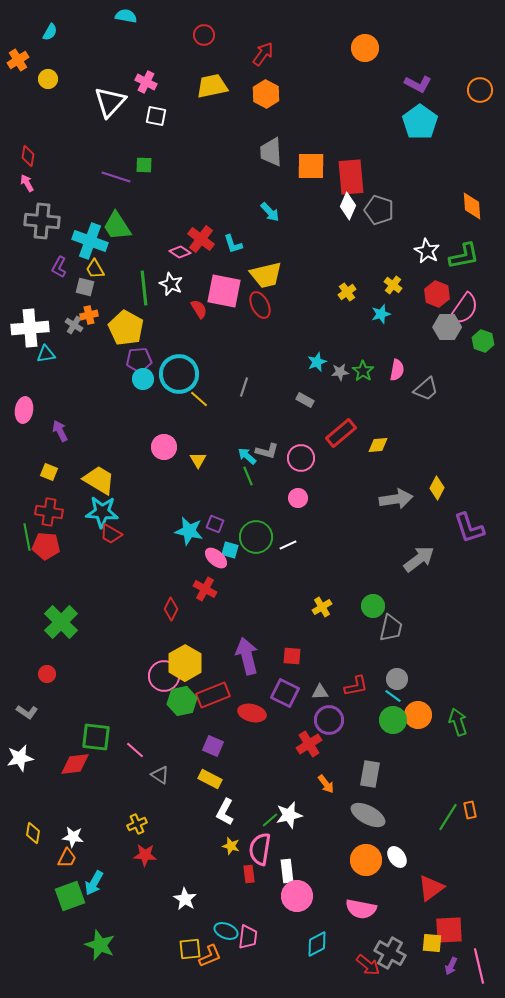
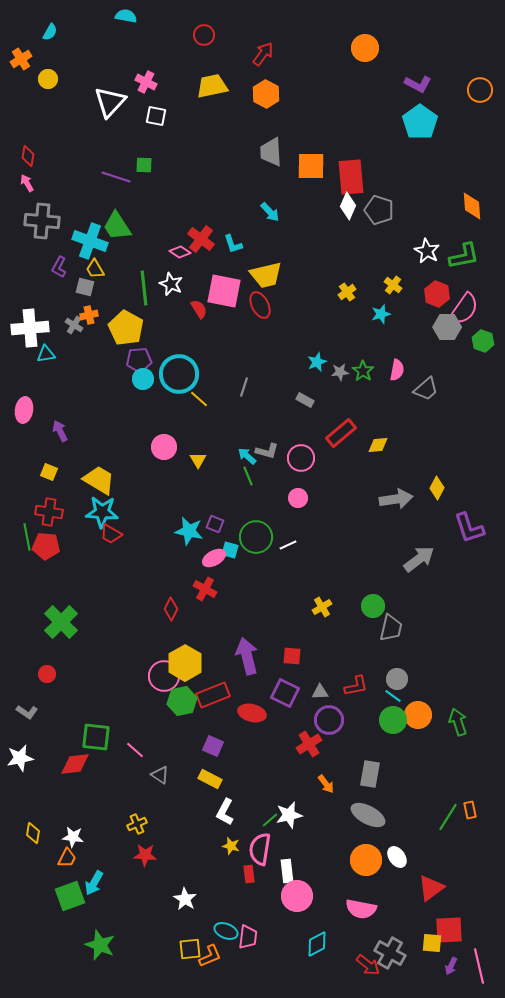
orange cross at (18, 60): moved 3 px right, 1 px up
pink ellipse at (216, 558): moved 2 px left; rotated 70 degrees counterclockwise
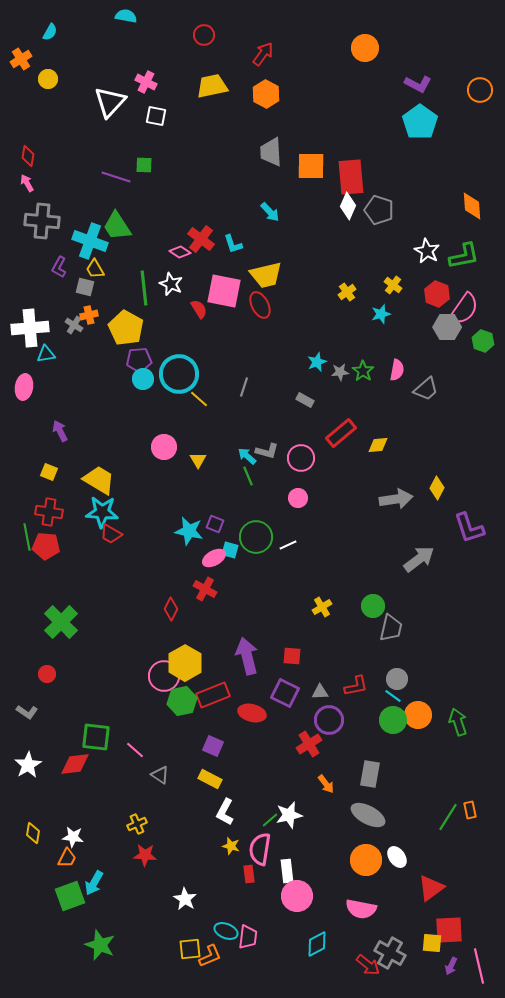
pink ellipse at (24, 410): moved 23 px up
white star at (20, 758): moved 8 px right, 7 px down; rotated 20 degrees counterclockwise
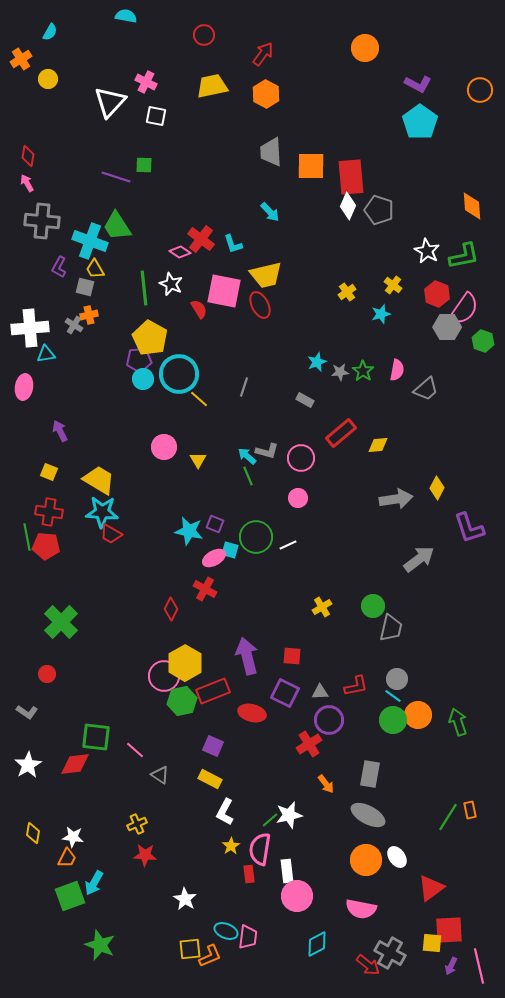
yellow pentagon at (126, 328): moved 24 px right, 10 px down
red rectangle at (213, 695): moved 4 px up
yellow star at (231, 846): rotated 24 degrees clockwise
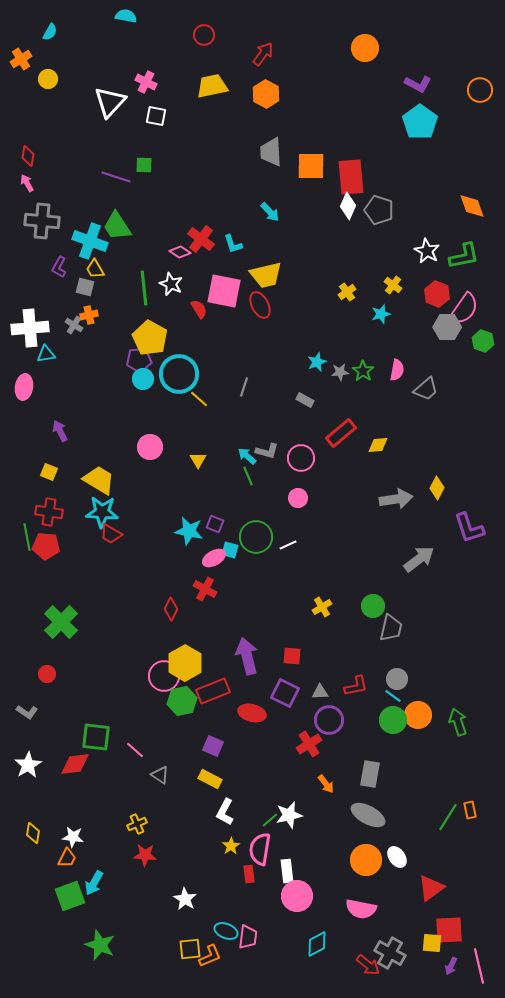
orange diamond at (472, 206): rotated 16 degrees counterclockwise
pink circle at (164, 447): moved 14 px left
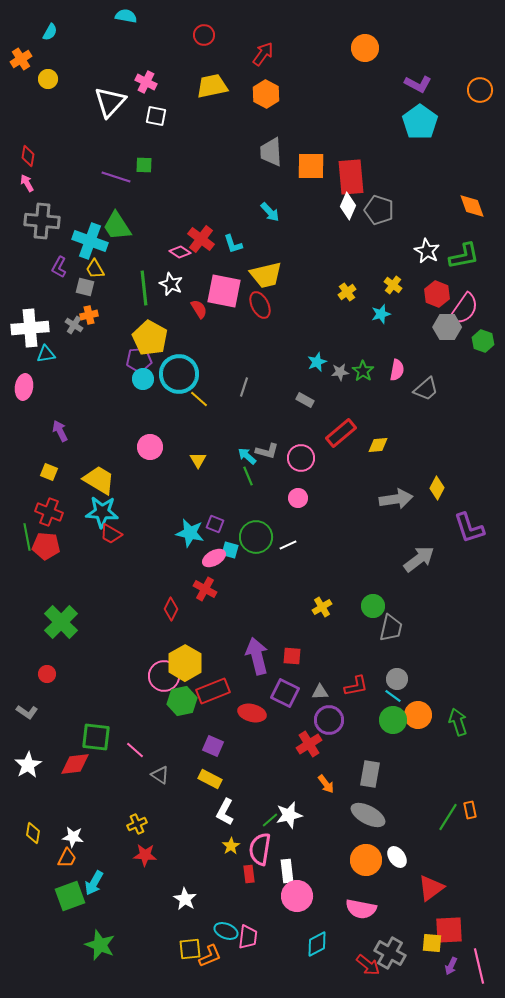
red cross at (49, 512): rotated 12 degrees clockwise
cyan star at (189, 531): moved 1 px right, 2 px down
purple arrow at (247, 656): moved 10 px right
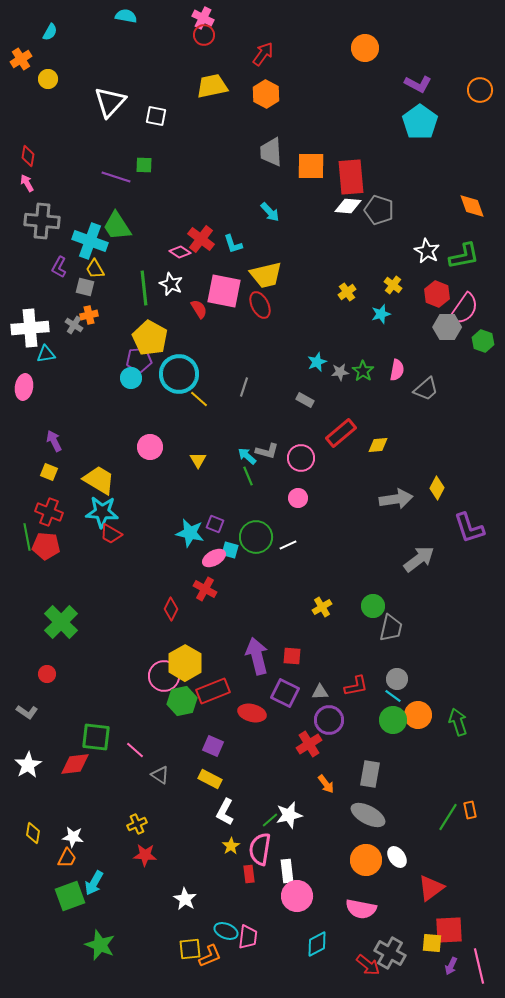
pink cross at (146, 82): moved 57 px right, 64 px up
white diamond at (348, 206): rotated 72 degrees clockwise
cyan circle at (143, 379): moved 12 px left, 1 px up
purple arrow at (60, 431): moved 6 px left, 10 px down
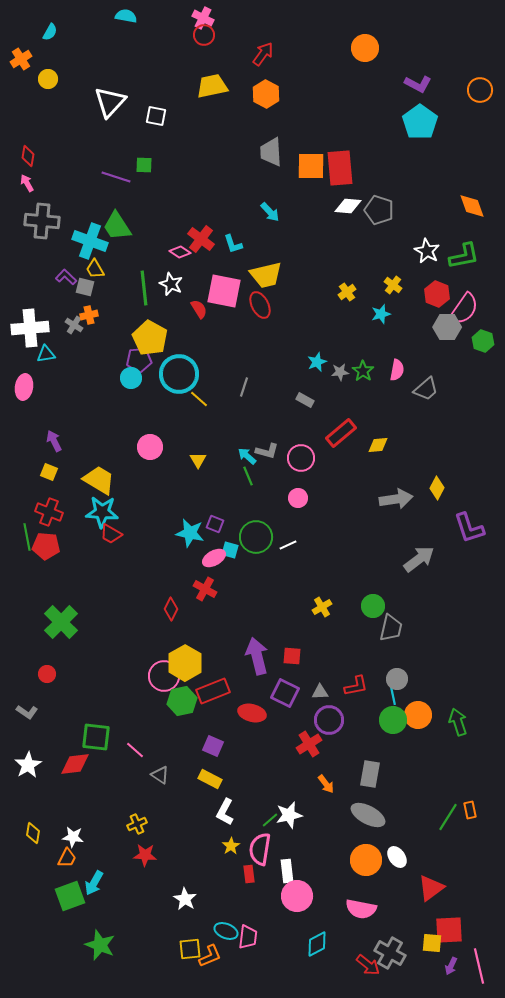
red rectangle at (351, 177): moved 11 px left, 9 px up
purple L-shape at (59, 267): moved 7 px right, 10 px down; rotated 105 degrees clockwise
cyan line at (393, 696): rotated 42 degrees clockwise
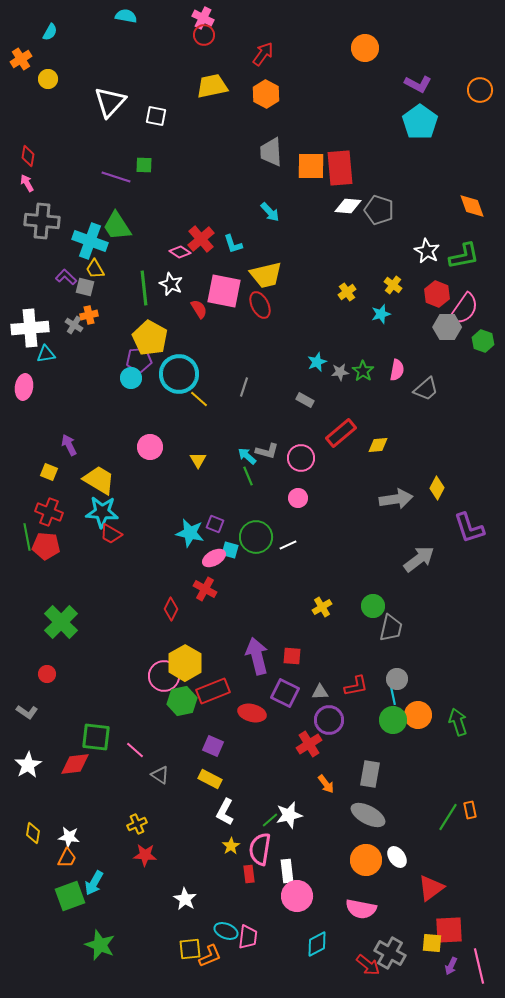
red cross at (201, 239): rotated 12 degrees clockwise
purple arrow at (54, 441): moved 15 px right, 4 px down
white star at (73, 837): moved 4 px left
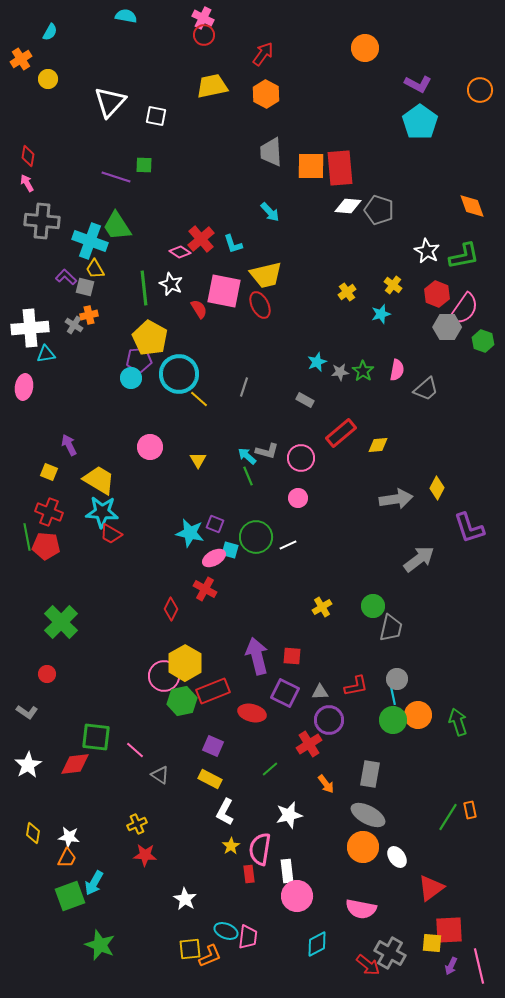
green line at (270, 820): moved 51 px up
orange circle at (366, 860): moved 3 px left, 13 px up
